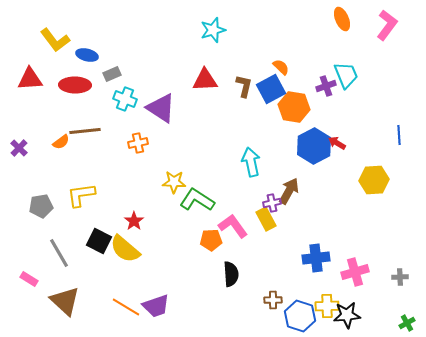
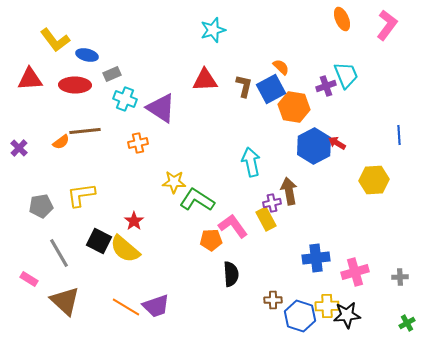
brown arrow at (289, 191): rotated 40 degrees counterclockwise
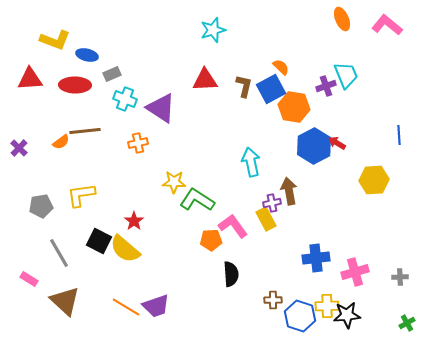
pink L-shape at (387, 25): rotated 88 degrees counterclockwise
yellow L-shape at (55, 40): rotated 32 degrees counterclockwise
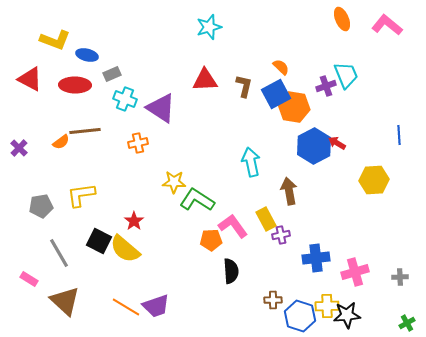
cyan star at (213, 30): moved 4 px left, 3 px up
red triangle at (30, 79): rotated 32 degrees clockwise
blue square at (271, 89): moved 5 px right, 5 px down
purple cross at (272, 203): moved 9 px right, 32 px down
black semicircle at (231, 274): moved 3 px up
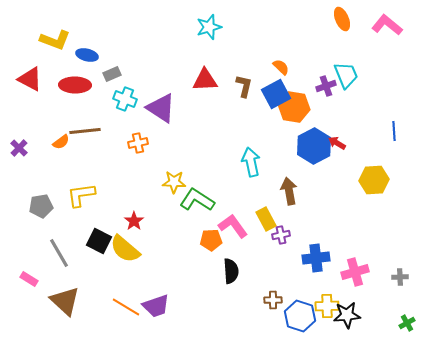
blue line at (399, 135): moved 5 px left, 4 px up
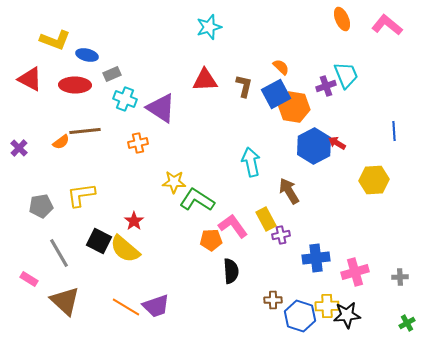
brown arrow at (289, 191): rotated 20 degrees counterclockwise
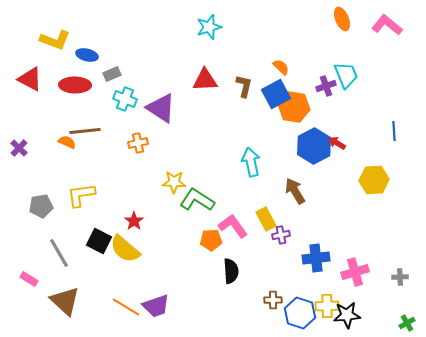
orange semicircle at (61, 142): moved 6 px right; rotated 120 degrees counterclockwise
brown arrow at (289, 191): moved 6 px right
blue hexagon at (300, 316): moved 3 px up
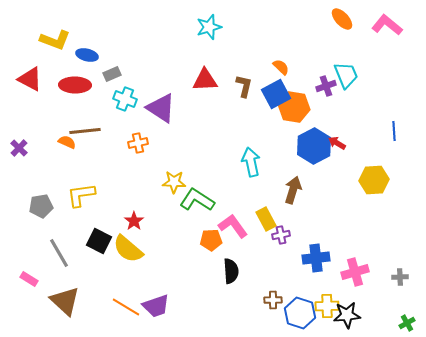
orange ellipse at (342, 19): rotated 20 degrees counterclockwise
brown arrow at (295, 191): moved 2 px left, 1 px up; rotated 48 degrees clockwise
yellow semicircle at (125, 249): moved 3 px right
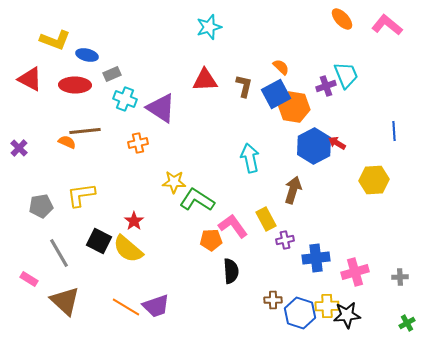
cyan arrow at (251, 162): moved 1 px left, 4 px up
purple cross at (281, 235): moved 4 px right, 5 px down
